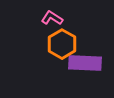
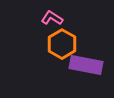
purple rectangle: moved 1 px right, 2 px down; rotated 8 degrees clockwise
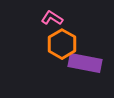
purple rectangle: moved 1 px left, 2 px up
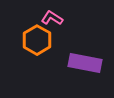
orange hexagon: moved 25 px left, 4 px up
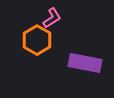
pink L-shape: rotated 115 degrees clockwise
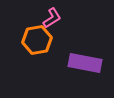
orange hexagon: rotated 20 degrees clockwise
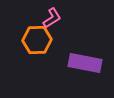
orange hexagon: rotated 8 degrees clockwise
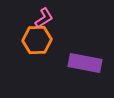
pink L-shape: moved 8 px left
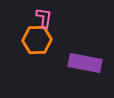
pink L-shape: rotated 50 degrees counterclockwise
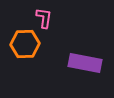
orange hexagon: moved 12 px left, 4 px down
